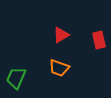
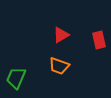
orange trapezoid: moved 2 px up
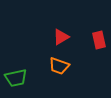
red triangle: moved 2 px down
green trapezoid: rotated 125 degrees counterclockwise
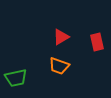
red rectangle: moved 2 px left, 2 px down
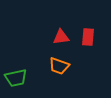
red triangle: rotated 24 degrees clockwise
red rectangle: moved 9 px left, 5 px up; rotated 18 degrees clockwise
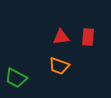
green trapezoid: rotated 40 degrees clockwise
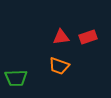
red rectangle: rotated 66 degrees clockwise
green trapezoid: rotated 30 degrees counterclockwise
